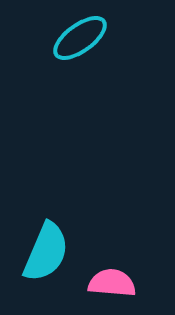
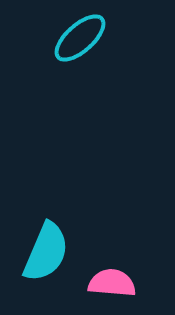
cyan ellipse: rotated 6 degrees counterclockwise
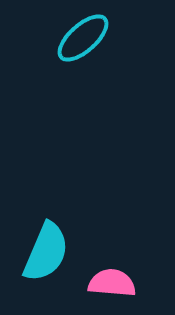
cyan ellipse: moved 3 px right
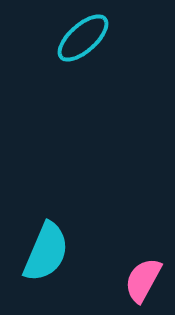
pink semicircle: moved 31 px right, 3 px up; rotated 66 degrees counterclockwise
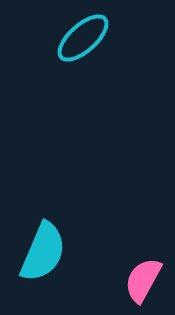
cyan semicircle: moved 3 px left
